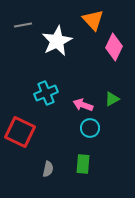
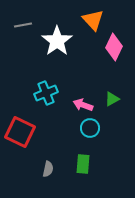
white star: rotated 8 degrees counterclockwise
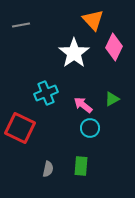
gray line: moved 2 px left
white star: moved 17 px right, 12 px down
pink arrow: rotated 18 degrees clockwise
red square: moved 4 px up
green rectangle: moved 2 px left, 2 px down
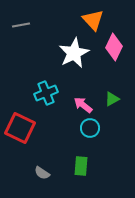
white star: rotated 8 degrees clockwise
gray semicircle: moved 6 px left, 4 px down; rotated 112 degrees clockwise
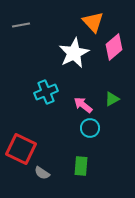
orange triangle: moved 2 px down
pink diamond: rotated 24 degrees clockwise
cyan cross: moved 1 px up
red square: moved 1 px right, 21 px down
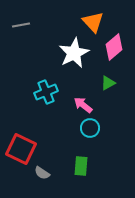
green triangle: moved 4 px left, 16 px up
